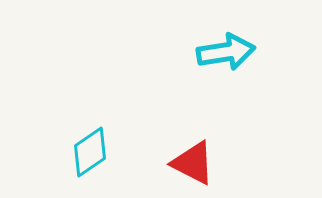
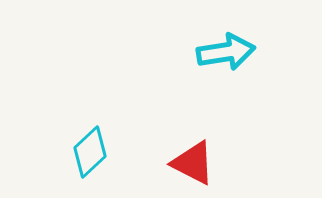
cyan diamond: rotated 9 degrees counterclockwise
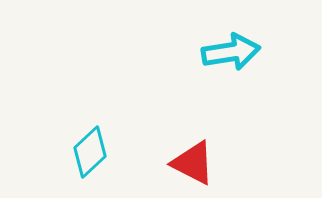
cyan arrow: moved 5 px right
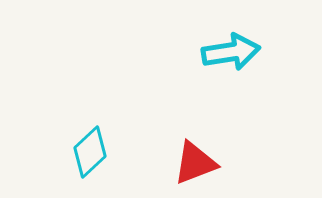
red triangle: moved 2 px right; rotated 48 degrees counterclockwise
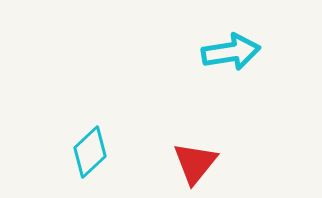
red triangle: rotated 30 degrees counterclockwise
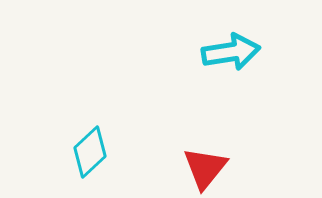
red triangle: moved 10 px right, 5 px down
